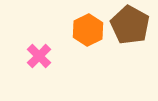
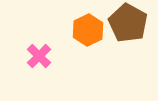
brown pentagon: moved 2 px left, 2 px up
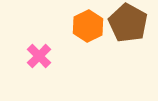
orange hexagon: moved 4 px up
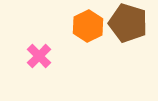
brown pentagon: rotated 12 degrees counterclockwise
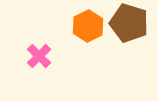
brown pentagon: moved 1 px right
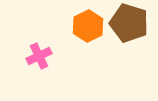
pink cross: rotated 20 degrees clockwise
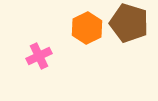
orange hexagon: moved 1 px left, 2 px down
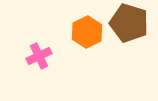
orange hexagon: moved 4 px down
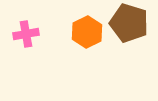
pink cross: moved 13 px left, 22 px up; rotated 15 degrees clockwise
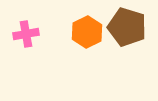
brown pentagon: moved 2 px left, 4 px down
